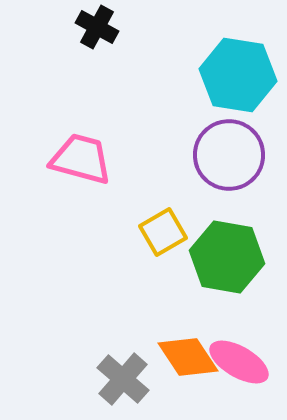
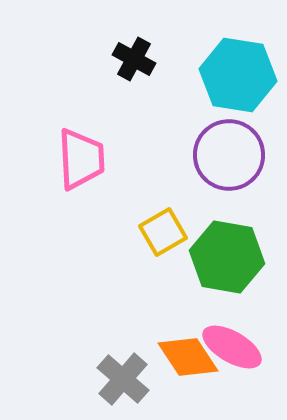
black cross: moved 37 px right, 32 px down
pink trapezoid: rotated 72 degrees clockwise
pink ellipse: moved 7 px left, 15 px up
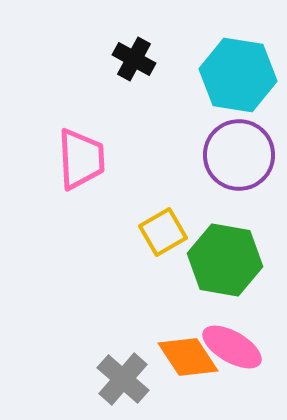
purple circle: moved 10 px right
green hexagon: moved 2 px left, 3 px down
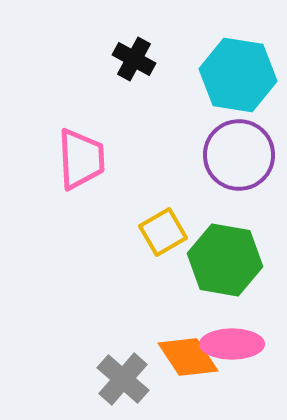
pink ellipse: moved 3 px up; rotated 30 degrees counterclockwise
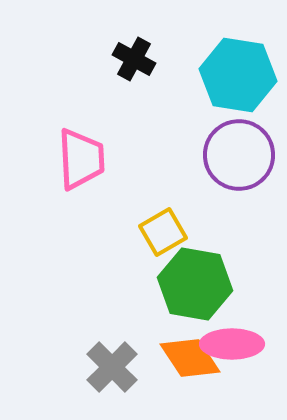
green hexagon: moved 30 px left, 24 px down
orange diamond: moved 2 px right, 1 px down
gray cross: moved 11 px left, 12 px up; rotated 4 degrees clockwise
